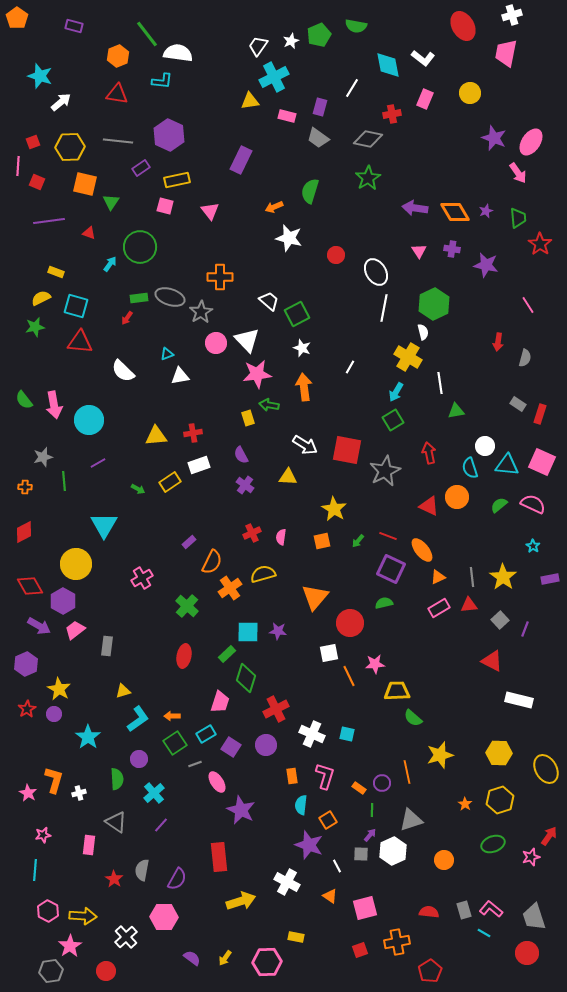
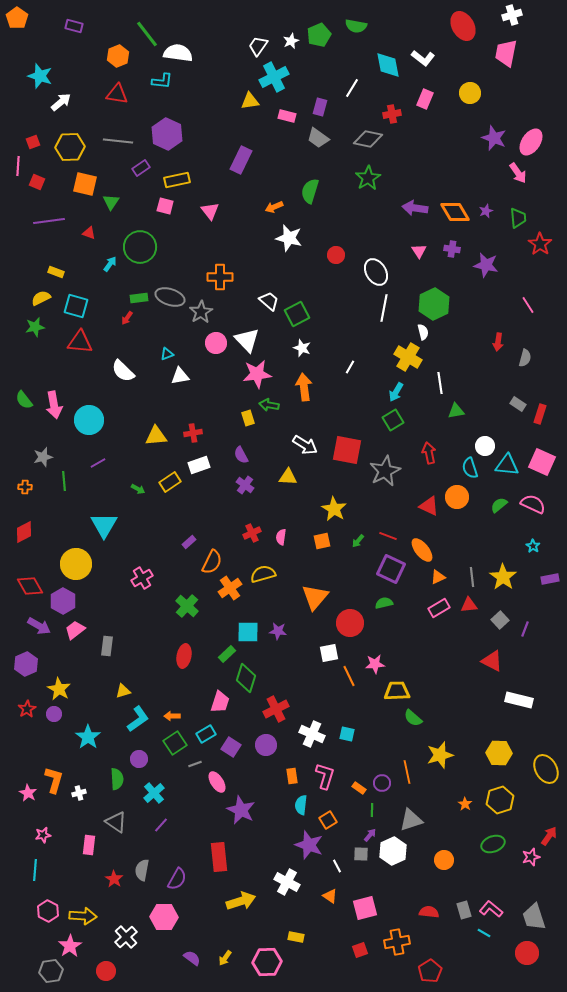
purple hexagon at (169, 135): moved 2 px left, 1 px up
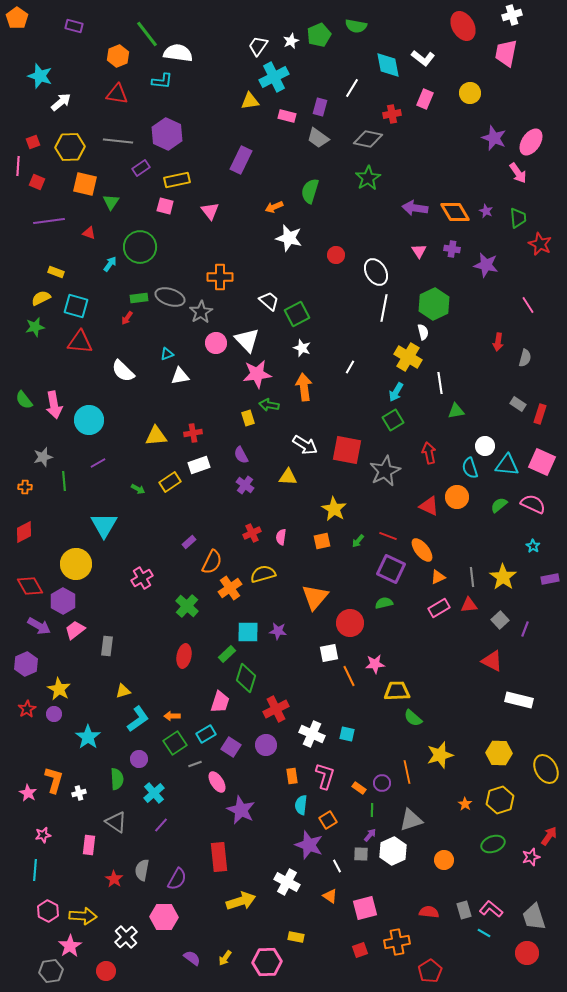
purple star at (486, 211): rotated 24 degrees counterclockwise
red star at (540, 244): rotated 10 degrees counterclockwise
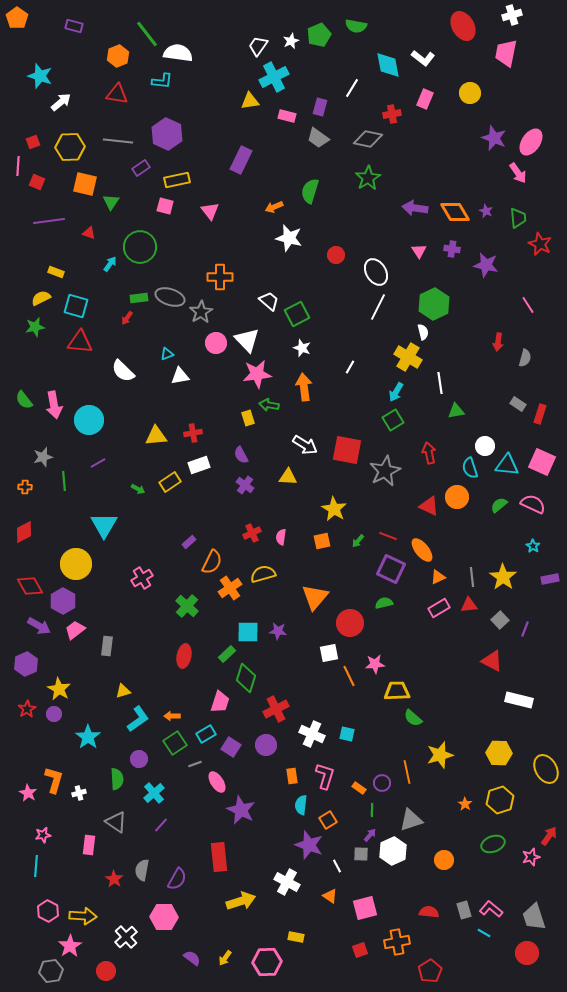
white line at (384, 308): moved 6 px left, 1 px up; rotated 16 degrees clockwise
cyan line at (35, 870): moved 1 px right, 4 px up
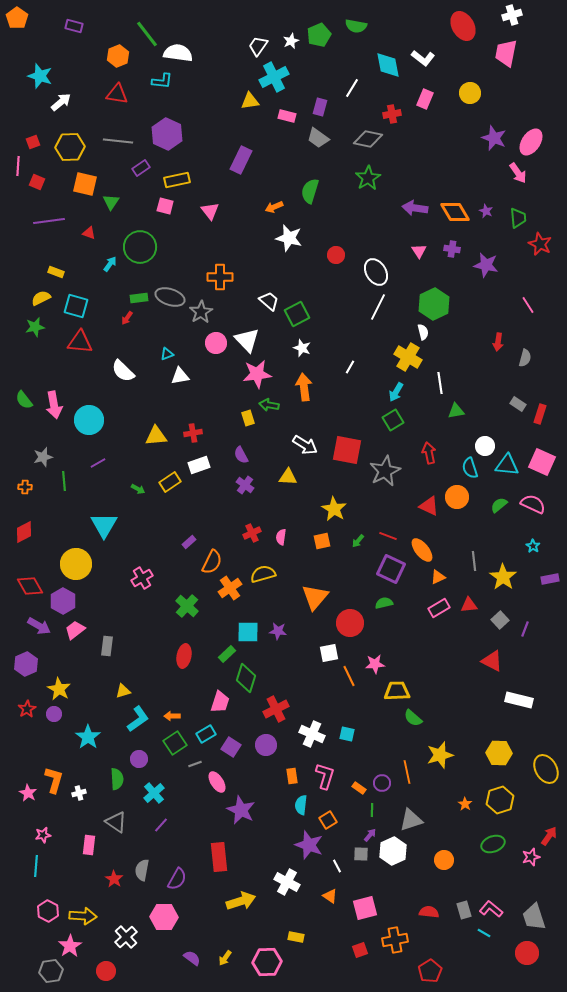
gray line at (472, 577): moved 2 px right, 16 px up
orange cross at (397, 942): moved 2 px left, 2 px up
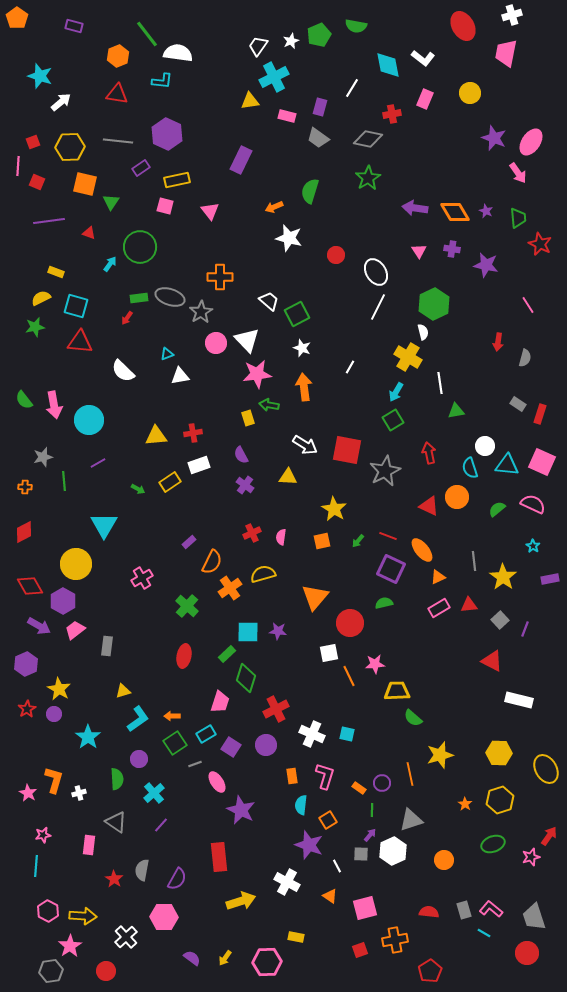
green semicircle at (499, 505): moved 2 px left, 4 px down
orange line at (407, 772): moved 3 px right, 2 px down
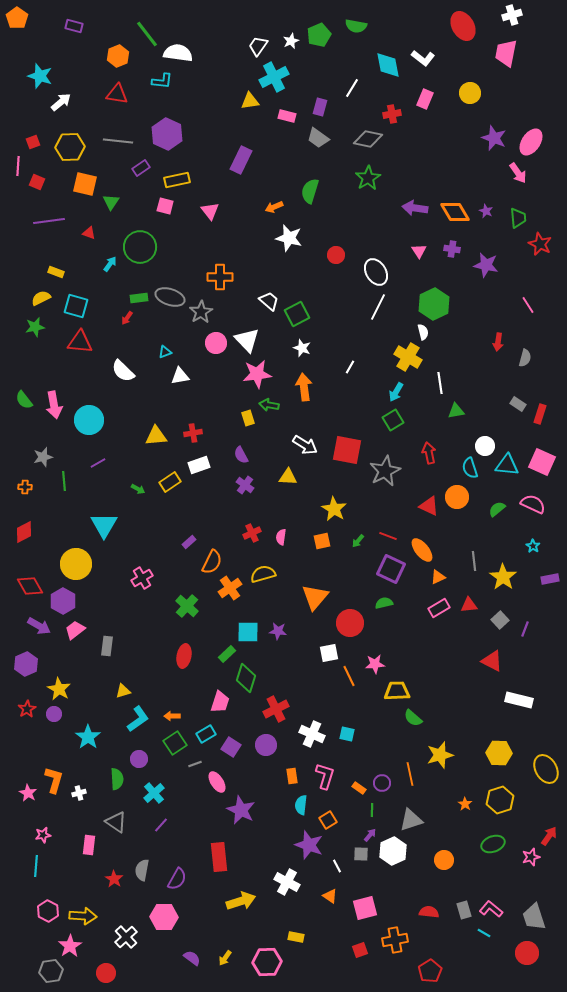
cyan triangle at (167, 354): moved 2 px left, 2 px up
red circle at (106, 971): moved 2 px down
